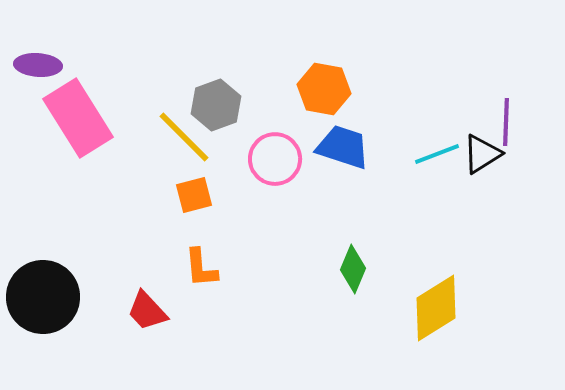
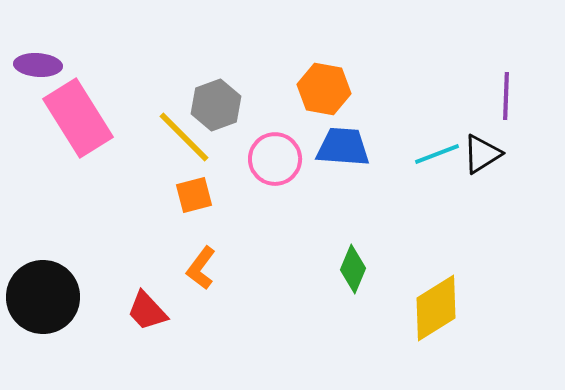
purple line: moved 26 px up
blue trapezoid: rotated 14 degrees counterclockwise
orange L-shape: rotated 42 degrees clockwise
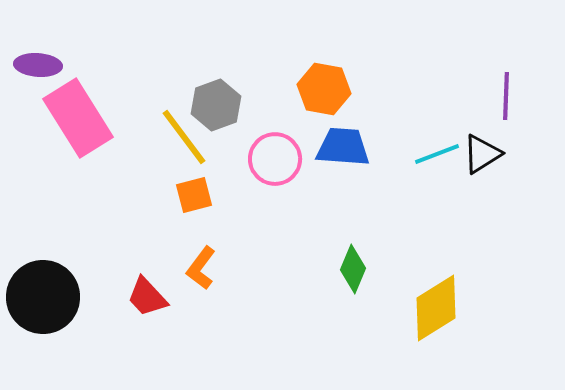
yellow line: rotated 8 degrees clockwise
red trapezoid: moved 14 px up
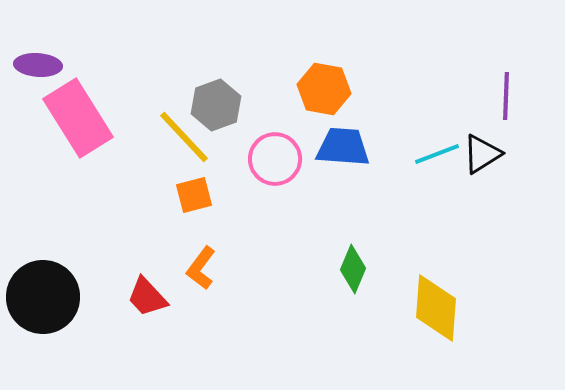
yellow line: rotated 6 degrees counterclockwise
yellow diamond: rotated 54 degrees counterclockwise
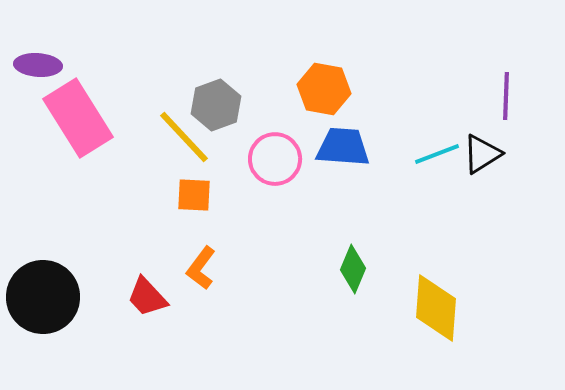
orange square: rotated 18 degrees clockwise
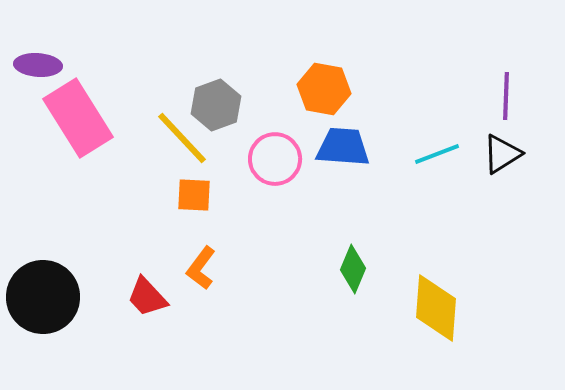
yellow line: moved 2 px left, 1 px down
black triangle: moved 20 px right
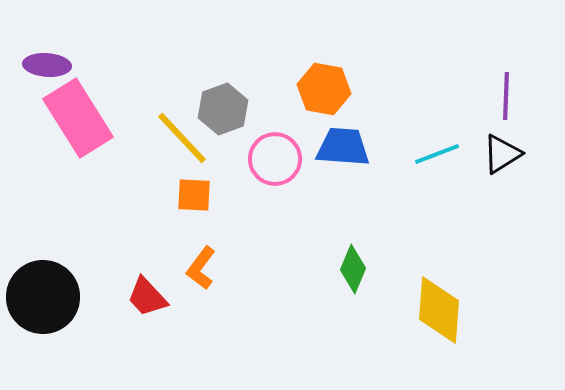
purple ellipse: moved 9 px right
gray hexagon: moved 7 px right, 4 px down
yellow diamond: moved 3 px right, 2 px down
